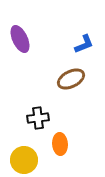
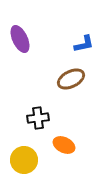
blue L-shape: rotated 10 degrees clockwise
orange ellipse: moved 4 px right, 1 px down; rotated 60 degrees counterclockwise
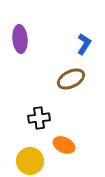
purple ellipse: rotated 20 degrees clockwise
blue L-shape: rotated 45 degrees counterclockwise
black cross: moved 1 px right
yellow circle: moved 6 px right, 1 px down
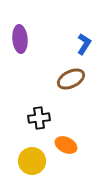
orange ellipse: moved 2 px right
yellow circle: moved 2 px right
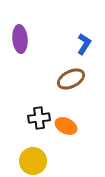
orange ellipse: moved 19 px up
yellow circle: moved 1 px right
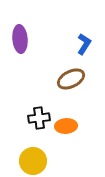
orange ellipse: rotated 30 degrees counterclockwise
